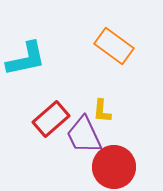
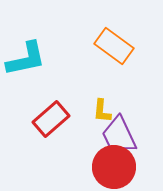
purple trapezoid: moved 35 px right
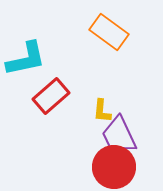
orange rectangle: moved 5 px left, 14 px up
red rectangle: moved 23 px up
